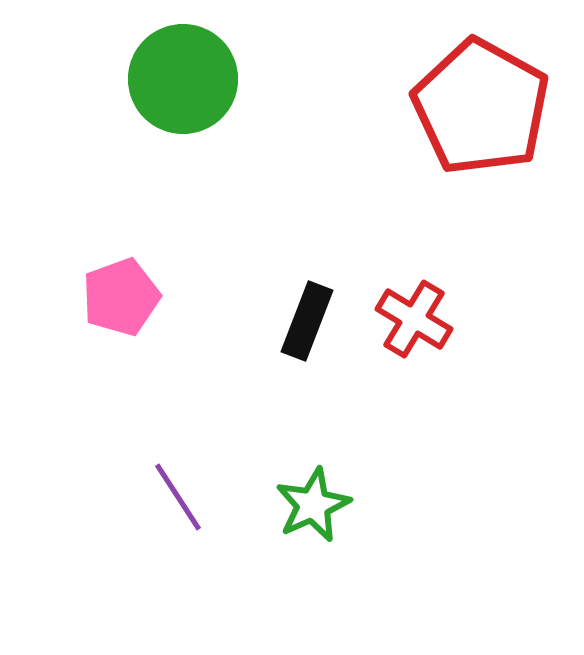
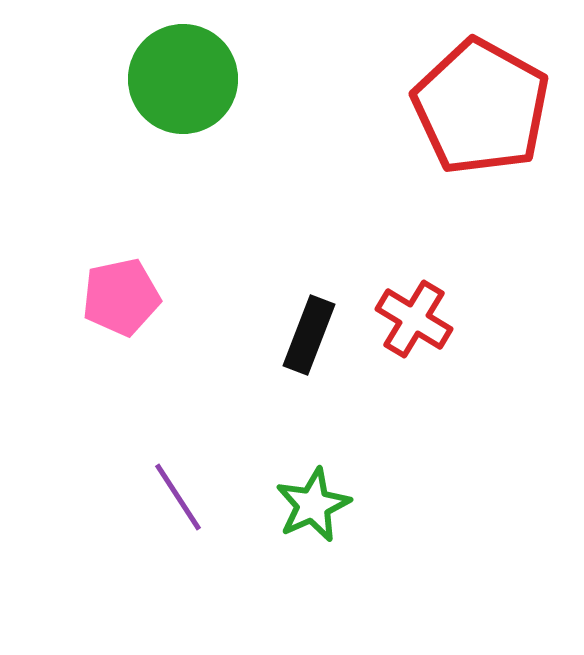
pink pentagon: rotated 8 degrees clockwise
black rectangle: moved 2 px right, 14 px down
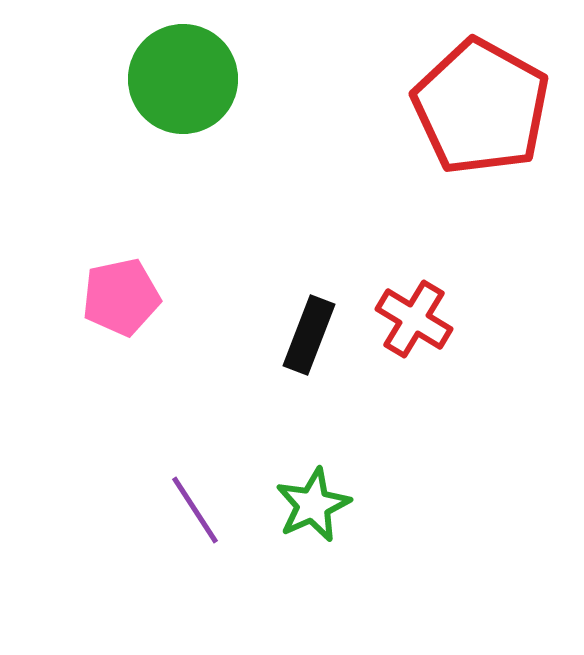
purple line: moved 17 px right, 13 px down
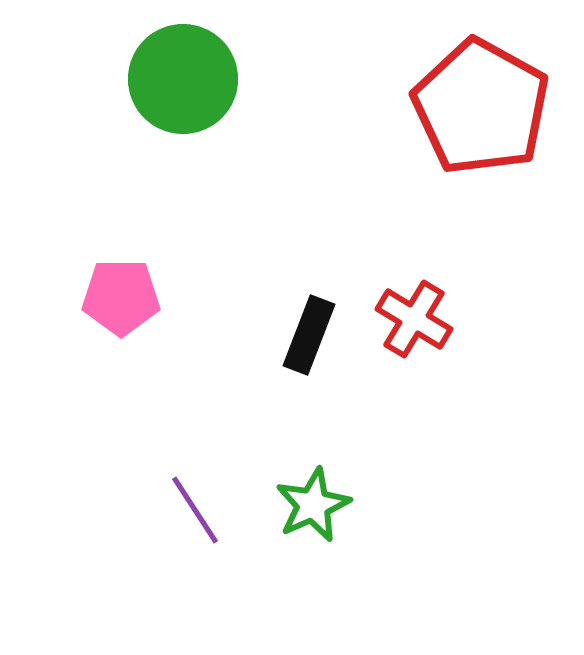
pink pentagon: rotated 12 degrees clockwise
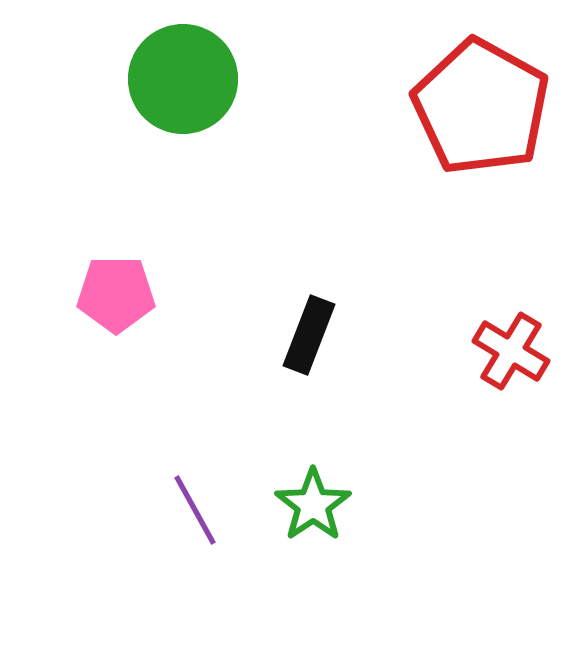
pink pentagon: moved 5 px left, 3 px up
red cross: moved 97 px right, 32 px down
green star: rotated 10 degrees counterclockwise
purple line: rotated 4 degrees clockwise
